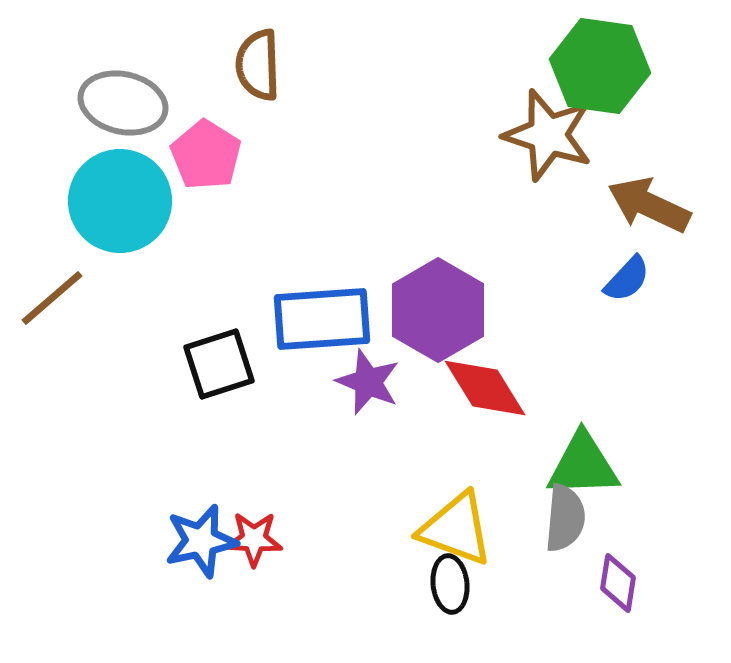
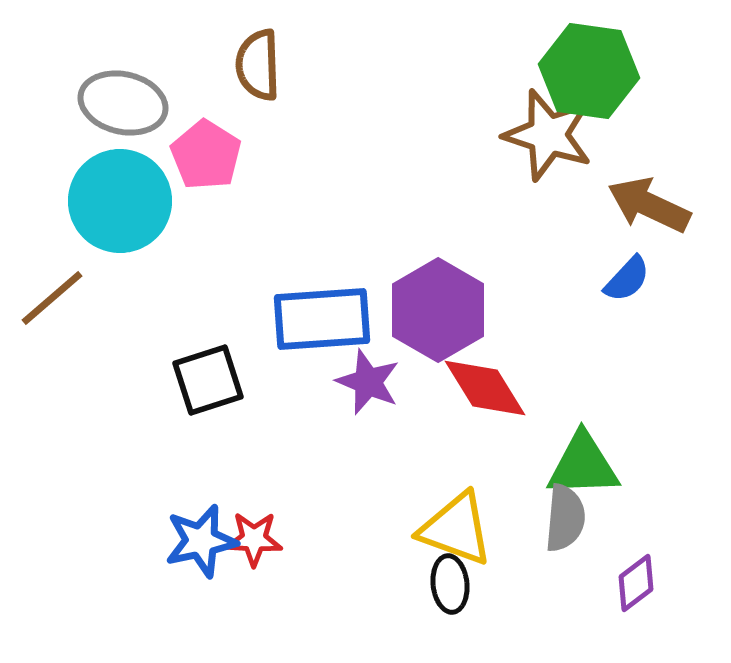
green hexagon: moved 11 px left, 5 px down
black square: moved 11 px left, 16 px down
purple diamond: moved 18 px right; rotated 44 degrees clockwise
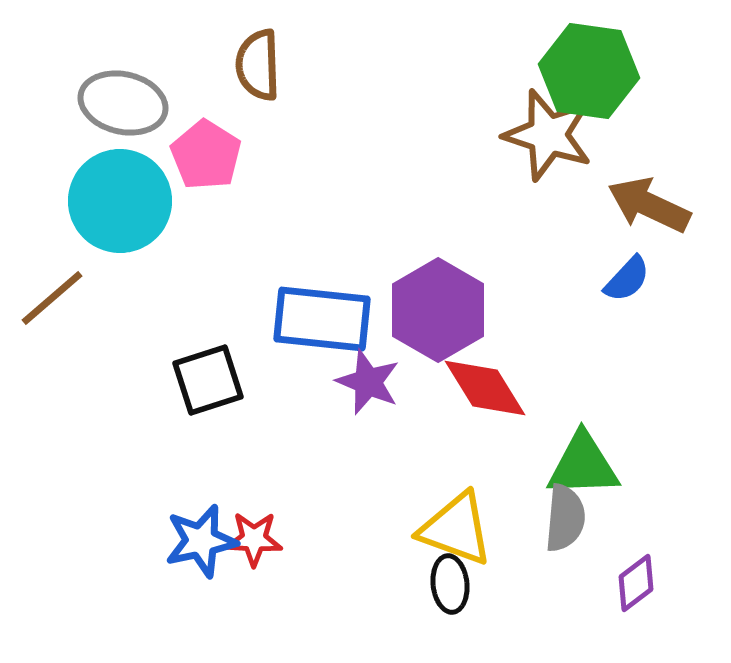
blue rectangle: rotated 10 degrees clockwise
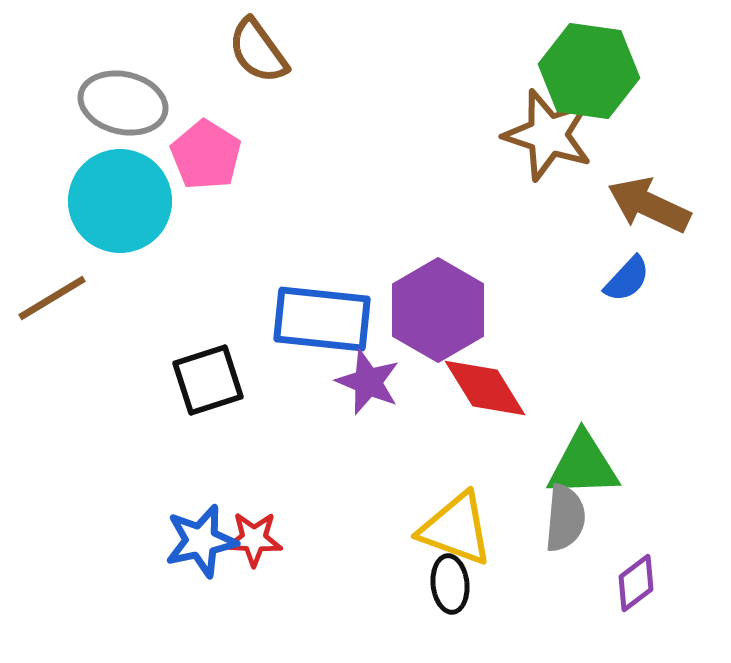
brown semicircle: moved 14 px up; rotated 34 degrees counterclockwise
brown line: rotated 10 degrees clockwise
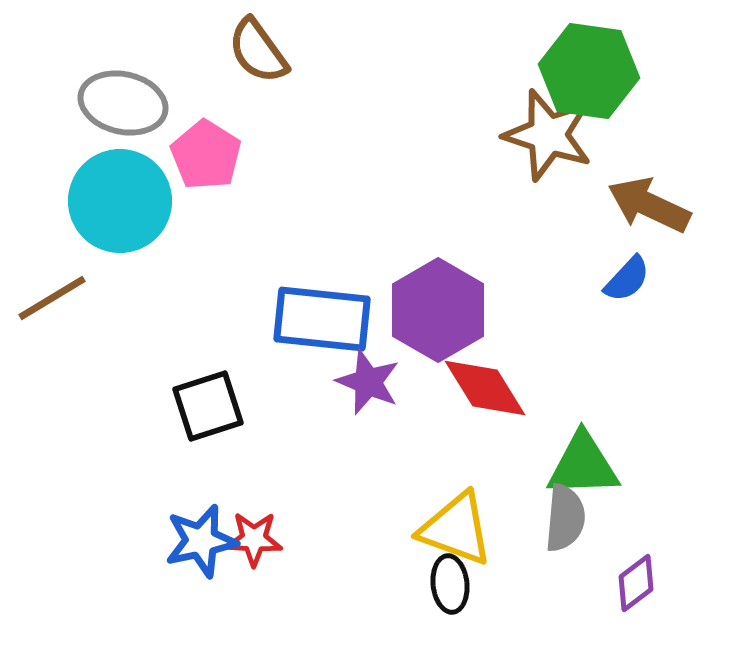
black square: moved 26 px down
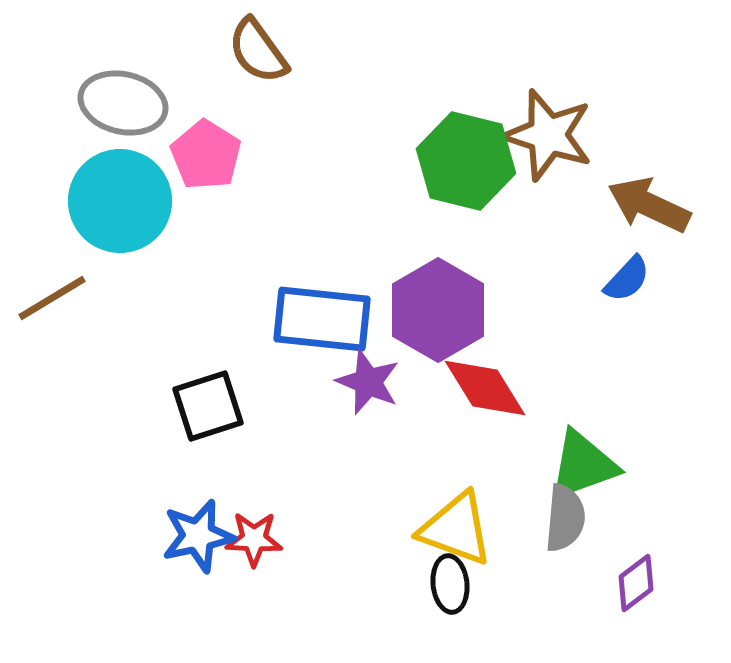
green hexagon: moved 123 px left, 90 px down; rotated 6 degrees clockwise
green triangle: rotated 18 degrees counterclockwise
blue star: moved 3 px left, 5 px up
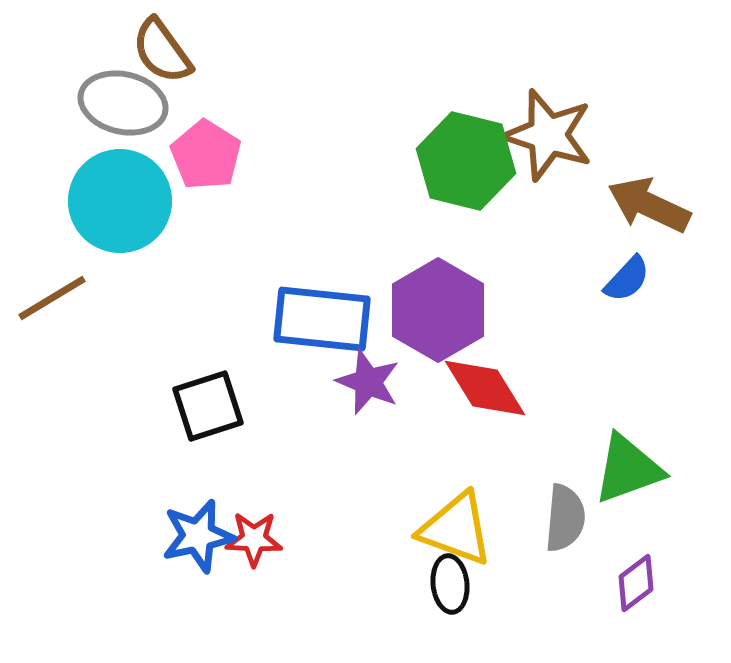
brown semicircle: moved 96 px left
green triangle: moved 45 px right, 4 px down
